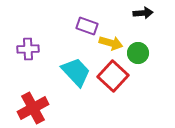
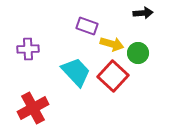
yellow arrow: moved 1 px right, 1 px down
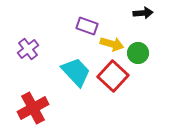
purple cross: rotated 35 degrees counterclockwise
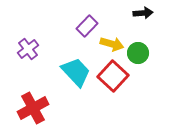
purple rectangle: rotated 65 degrees counterclockwise
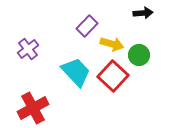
green circle: moved 1 px right, 2 px down
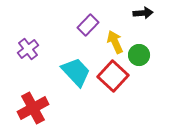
purple rectangle: moved 1 px right, 1 px up
yellow arrow: moved 3 px right, 2 px up; rotated 130 degrees counterclockwise
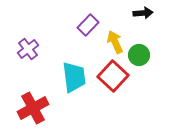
cyan trapezoid: moved 2 px left, 5 px down; rotated 36 degrees clockwise
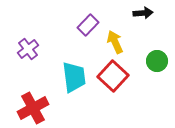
green circle: moved 18 px right, 6 px down
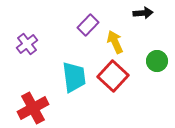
purple cross: moved 1 px left, 5 px up
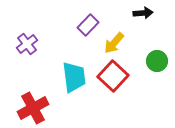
yellow arrow: moved 1 px left, 1 px down; rotated 115 degrees counterclockwise
